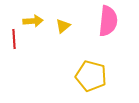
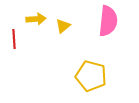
yellow arrow: moved 3 px right, 2 px up
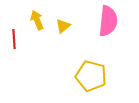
yellow arrow: moved 1 px right, 1 px down; rotated 108 degrees counterclockwise
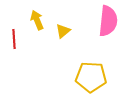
yellow triangle: moved 5 px down
yellow pentagon: moved 1 px down; rotated 12 degrees counterclockwise
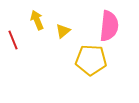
pink semicircle: moved 1 px right, 5 px down
red line: moved 1 px left, 1 px down; rotated 18 degrees counterclockwise
yellow pentagon: moved 17 px up
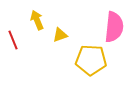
pink semicircle: moved 5 px right, 1 px down
yellow triangle: moved 3 px left, 4 px down; rotated 21 degrees clockwise
